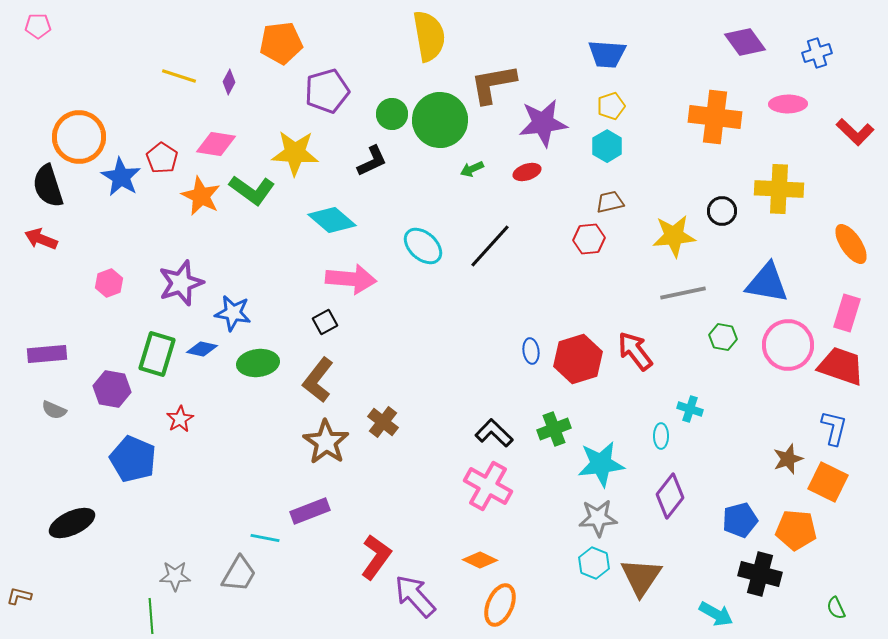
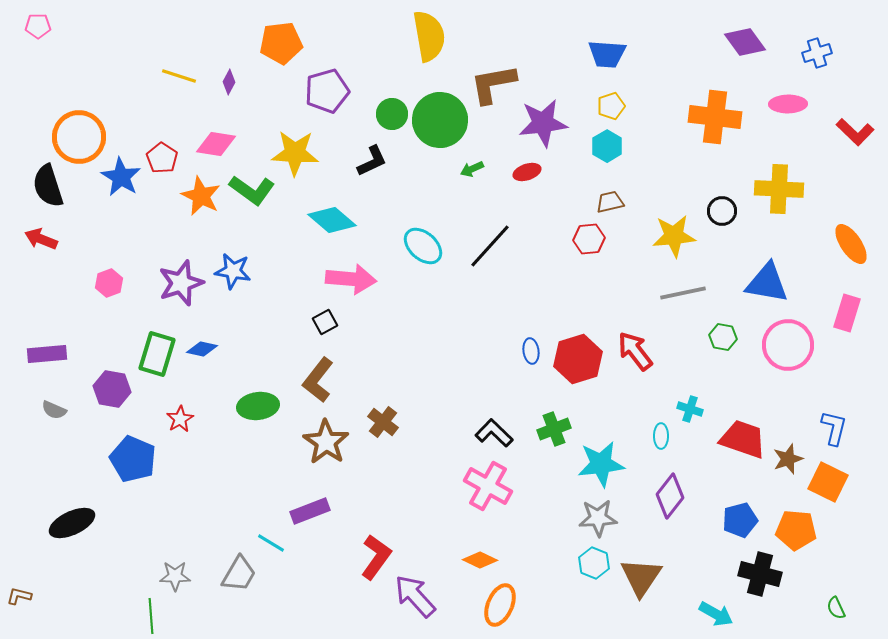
blue star at (233, 313): moved 42 px up
green ellipse at (258, 363): moved 43 px down
red trapezoid at (841, 366): moved 98 px left, 73 px down
cyan line at (265, 538): moved 6 px right, 5 px down; rotated 20 degrees clockwise
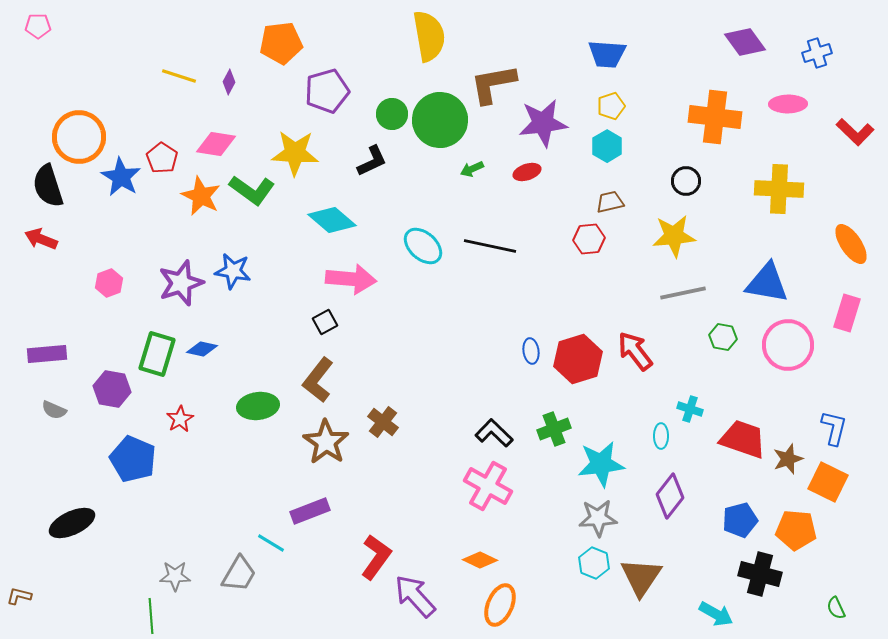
black circle at (722, 211): moved 36 px left, 30 px up
black line at (490, 246): rotated 60 degrees clockwise
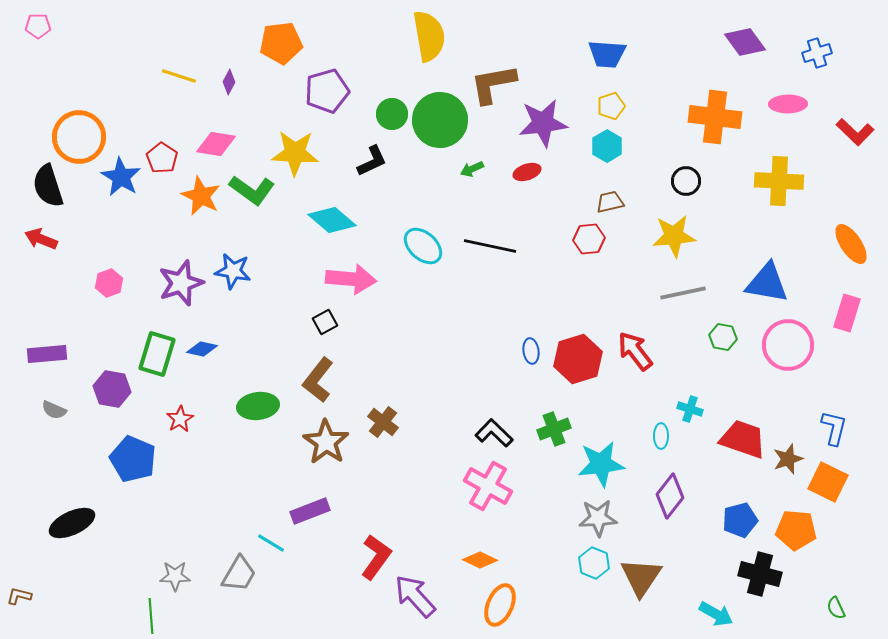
yellow cross at (779, 189): moved 8 px up
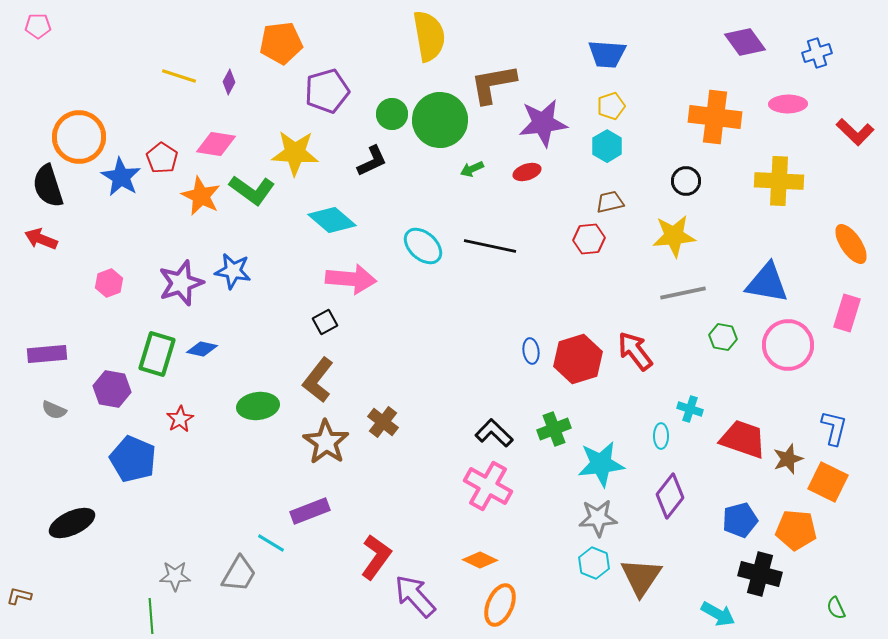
cyan arrow at (716, 614): moved 2 px right
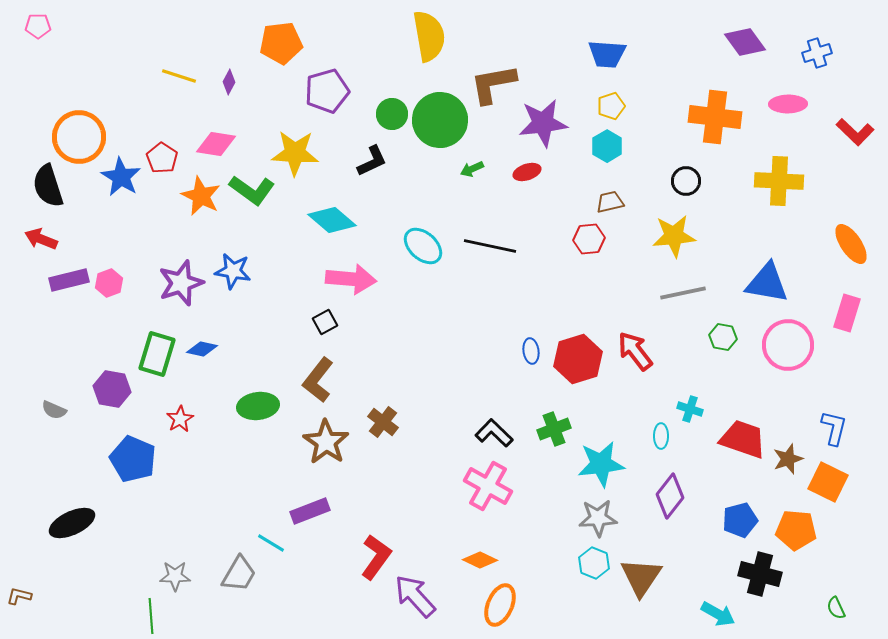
purple rectangle at (47, 354): moved 22 px right, 74 px up; rotated 9 degrees counterclockwise
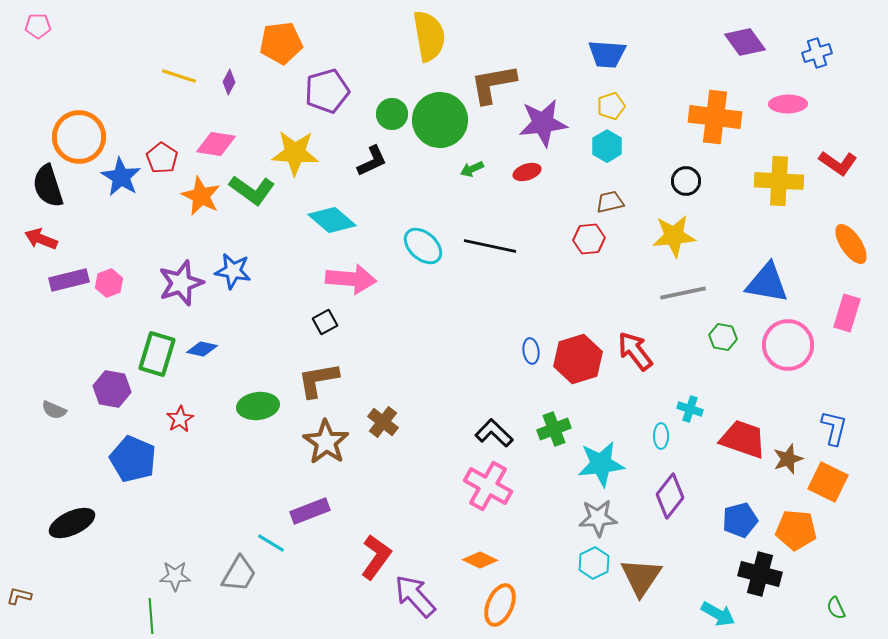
red L-shape at (855, 132): moved 17 px left, 31 px down; rotated 9 degrees counterclockwise
brown L-shape at (318, 380): rotated 42 degrees clockwise
cyan hexagon at (594, 563): rotated 12 degrees clockwise
